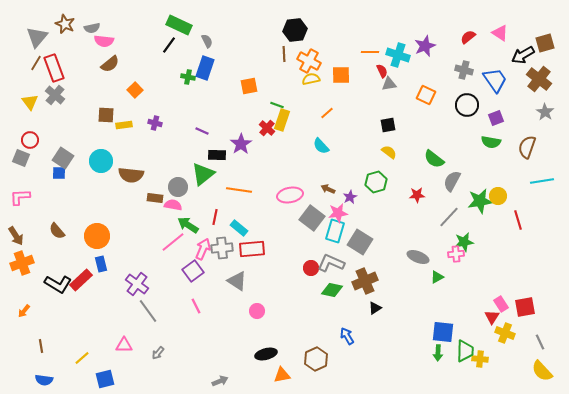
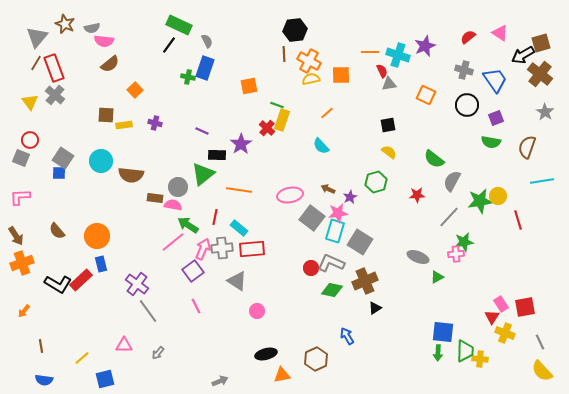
brown square at (545, 43): moved 4 px left
brown cross at (539, 79): moved 1 px right, 5 px up
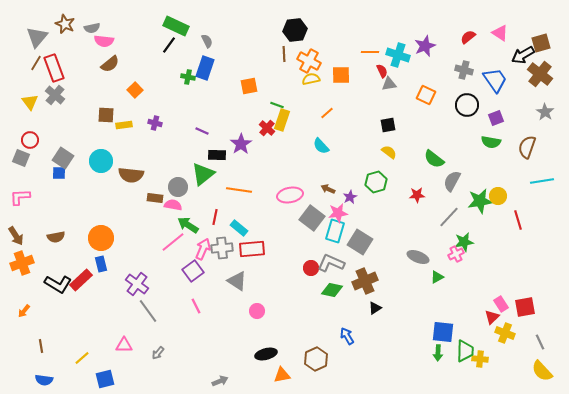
green rectangle at (179, 25): moved 3 px left, 1 px down
brown semicircle at (57, 231): moved 1 px left, 6 px down; rotated 60 degrees counterclockwise
orange circle at (97, 236): moved 4 px right, 2 px down
pink cross at (456, 254): rotated 21 degrees counterclockwise
red triangle at (492, 317): rotated 14 degrees clockwise
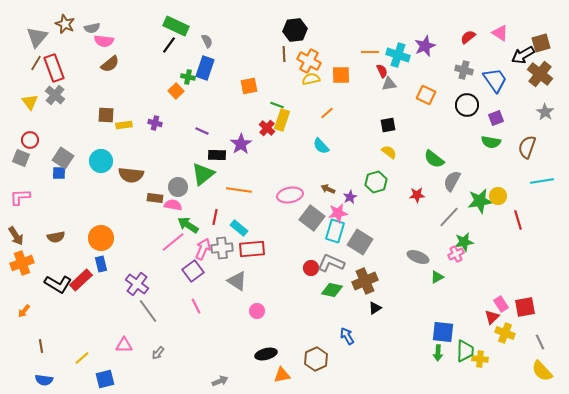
orange square at (135, 90): moved 41 px right, 1 px down
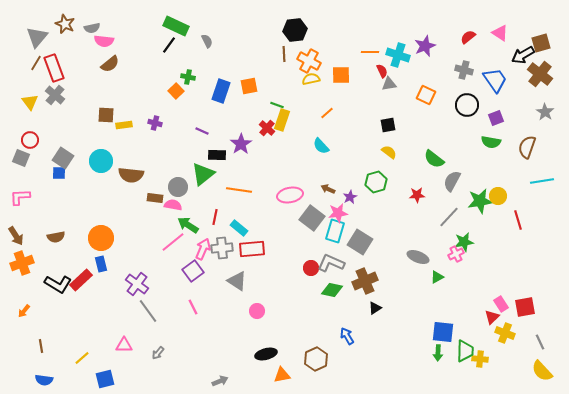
blue rectangle at (205, 68): moved 16 px right, 23 px down
pink line at (196, 306): moved 3 px left, 1 px down
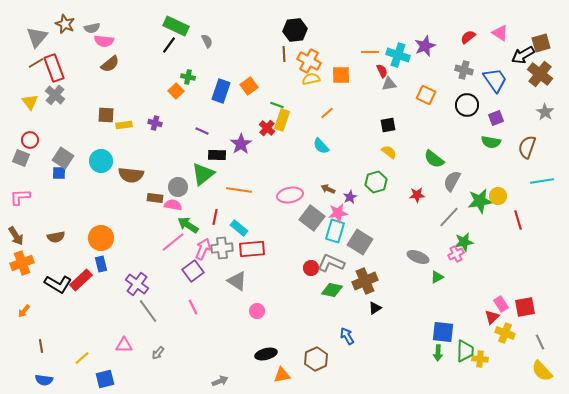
brown line at (36, 63): rotated 28 degrees clockwise
orange square at (249, 86): rotated 24 degrees counterclockwise
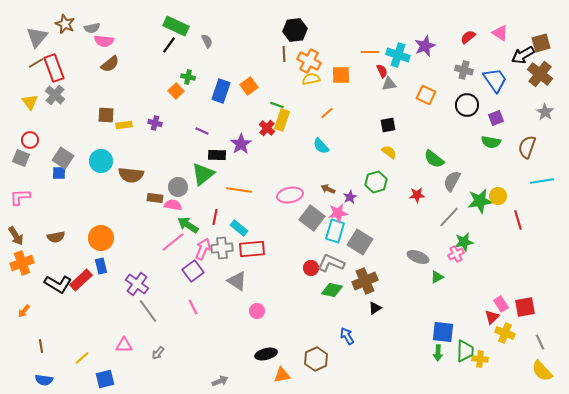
blue rectangle at (101, 264): moved 2 px down
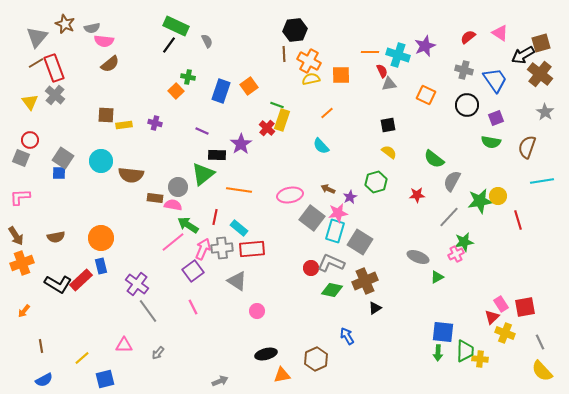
blue semicircle at (44, 380): rotated 36 degrees counterclockwise
